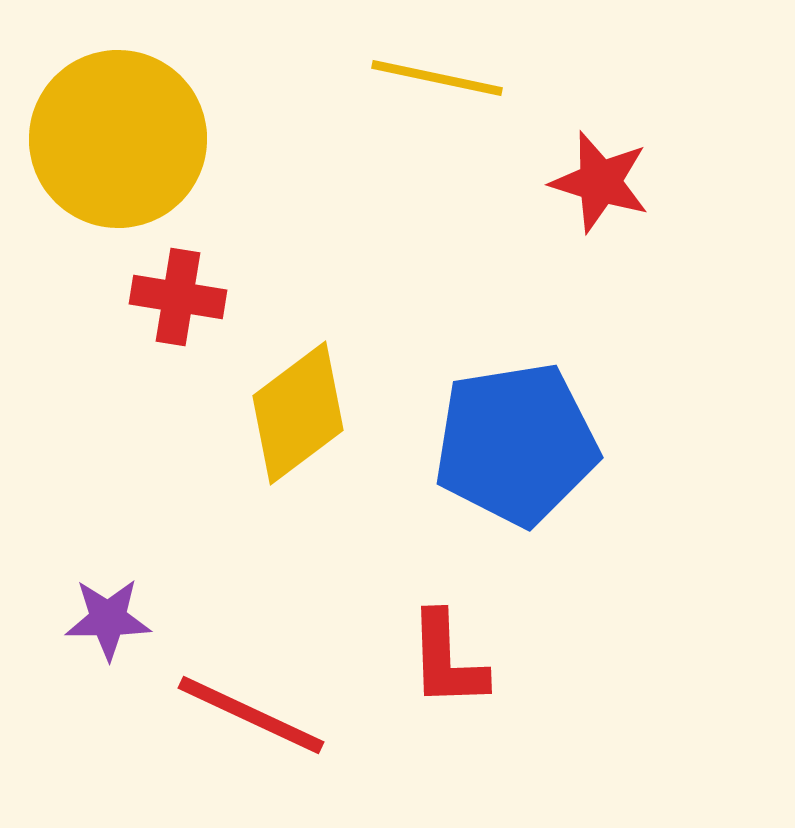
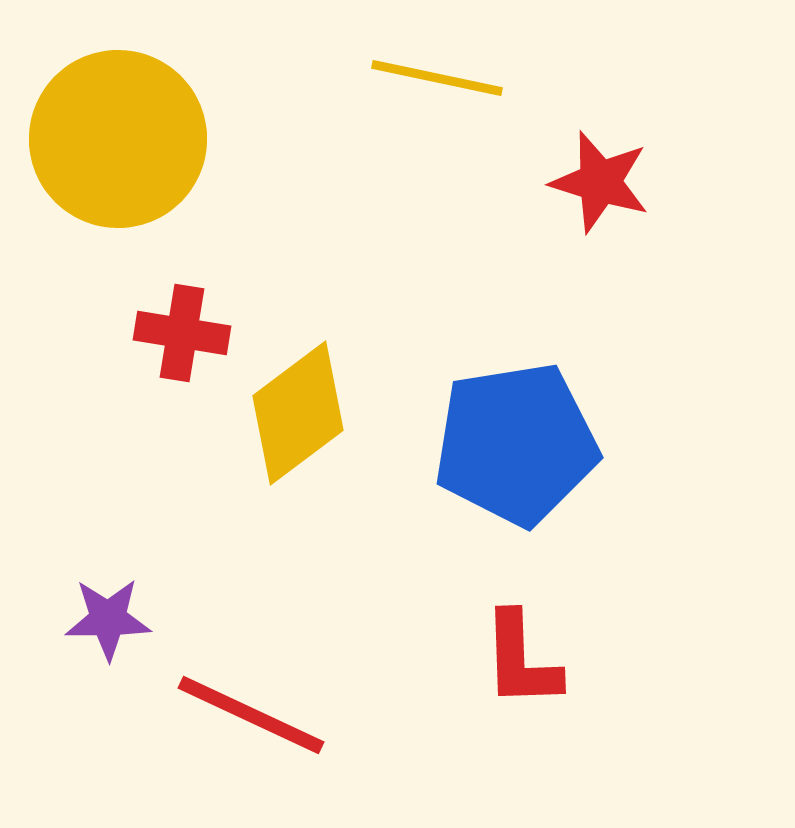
red cross: moved 4 px right, 36 px down
red L-shape: moved 74 px right
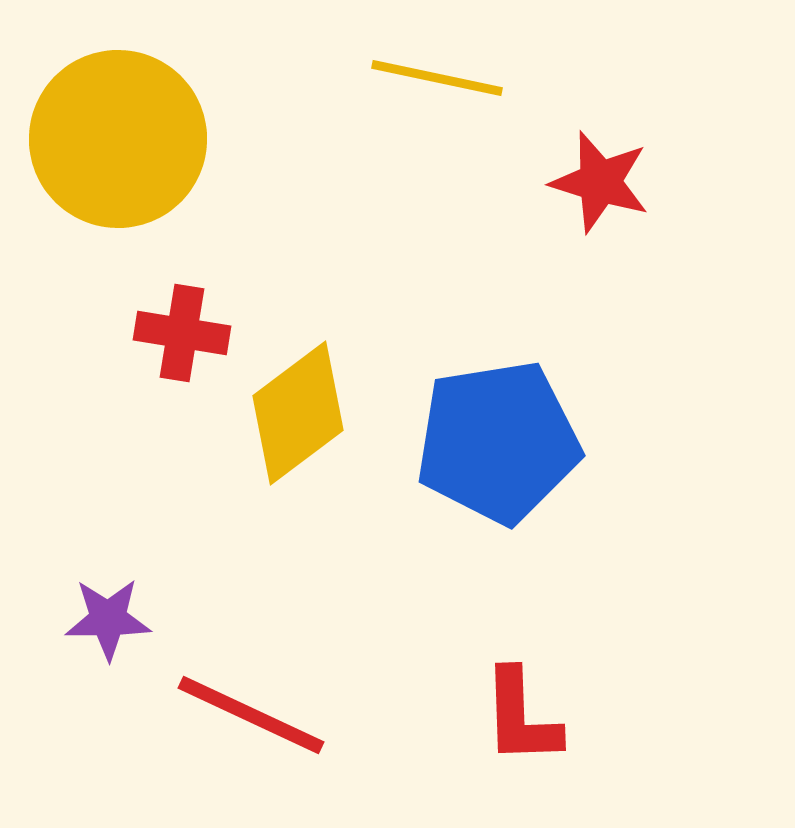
blue pentagon: moved 18 px left, 2 px up
red L-shape: moved 57 px down
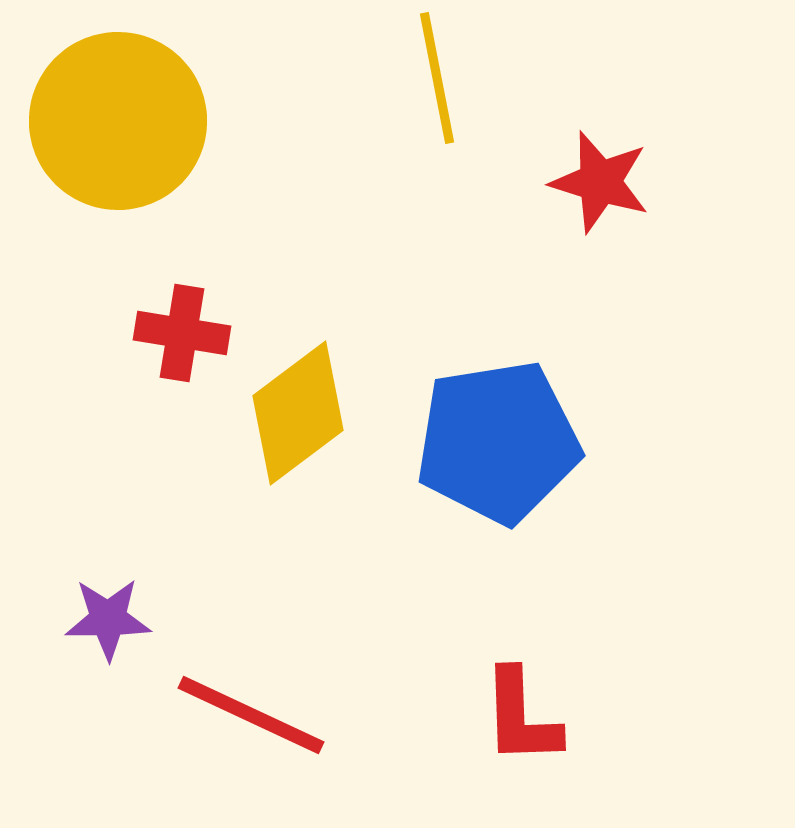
yellow line: rotated 67 degrees clockwise
yellow circle: moved 18 px up
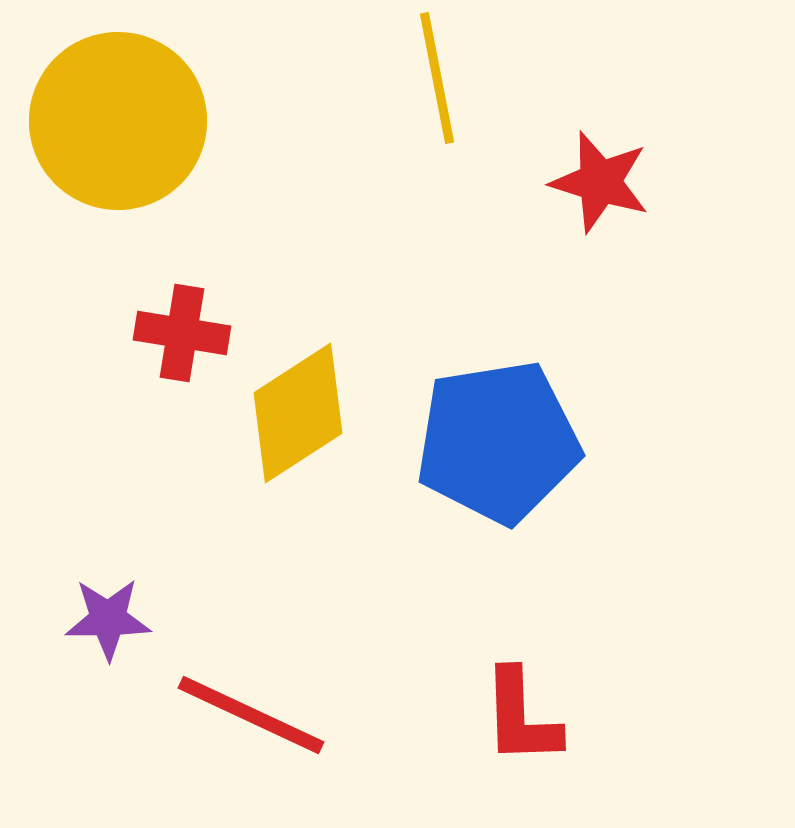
yellow diamond: rotated 4 degrees clockwise
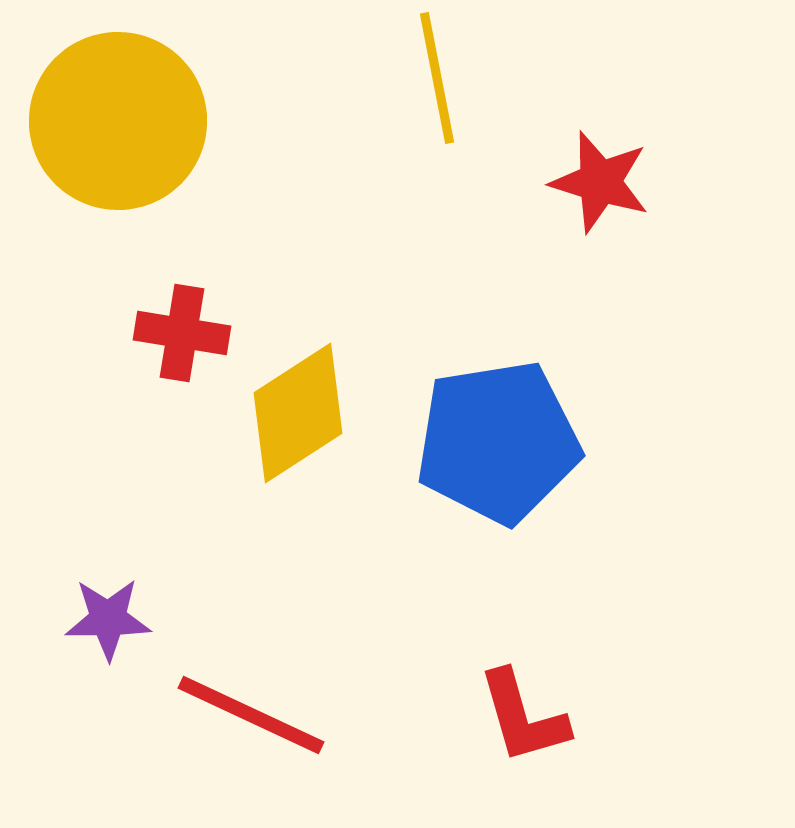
red L-shape: moved 2 px right; rotated 14 degrees counterclockwise
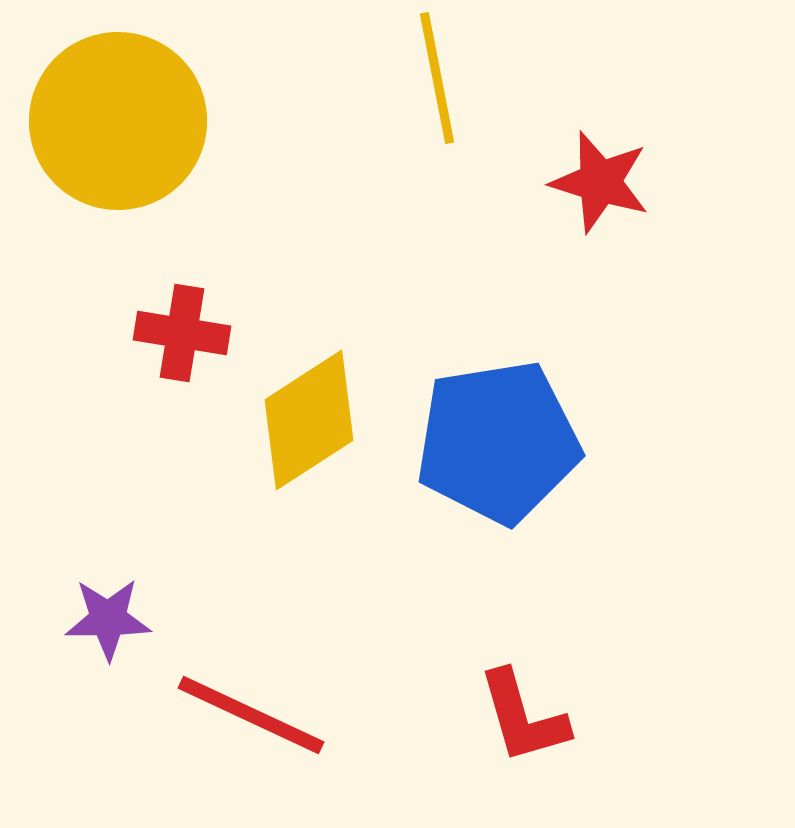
yellow diamond: moved 11 px right, 7 px down
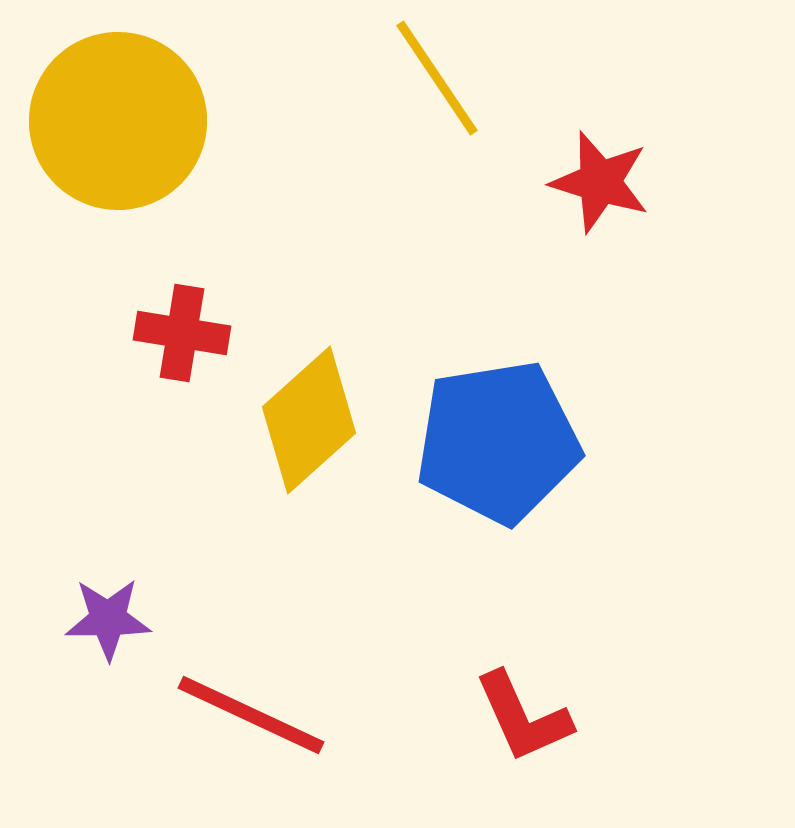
yellow line: rotated 23 degrees counterclockwise
yellow diamond: rotated 9 degrees counterclockwise
red L-shape: rotated 8 degrees counterclockwise
